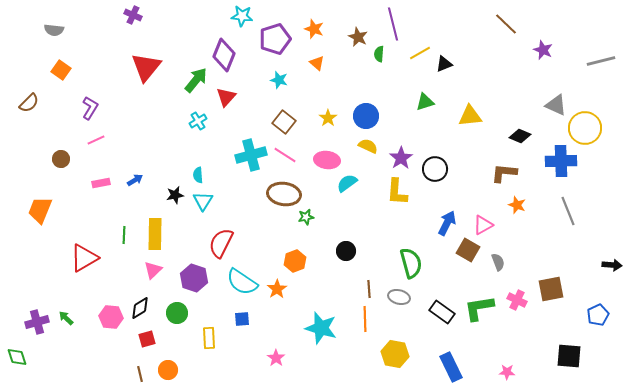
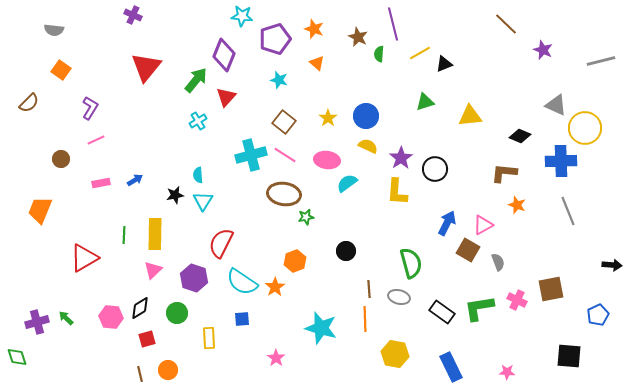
orange star at (277, 289): moved 2 px left, 2 px up
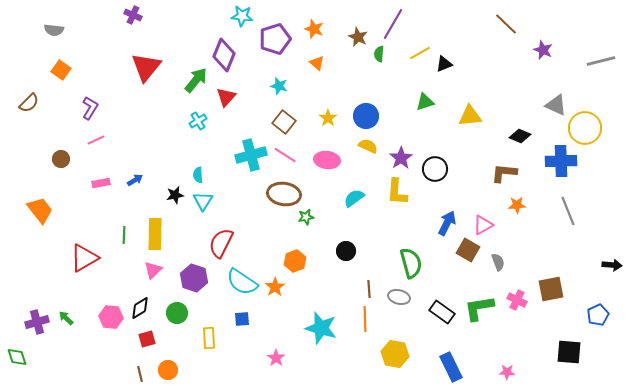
purple line at (393, 24): rotated 44 degrees clockwise
cyan star at (279, 80): moved 6 px down
cyan semicircle at (347, 183): moved 7 px right, 15 px down
orange star at (517, 205): rotated 24 degrees counterclockwise
orange trapezoid at (40, 210): rotated 120 degrees clockwise
black square at (569, 356): moved 4 px up
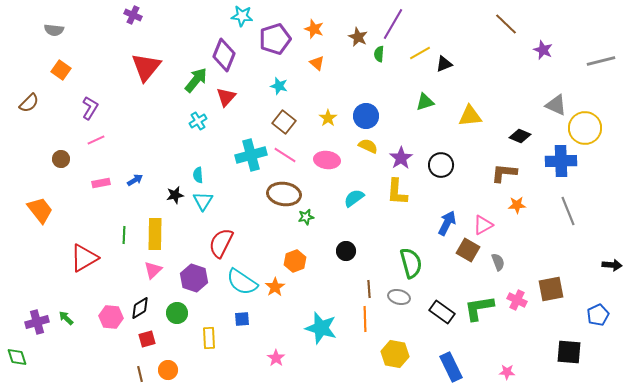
black circle at (435, 169): moved 6 px right, 4 px up
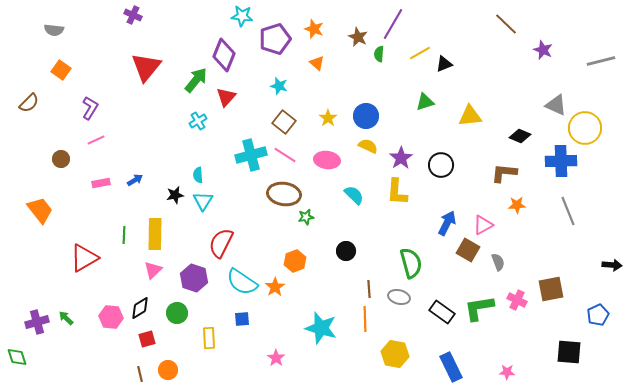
cyan semicircle at (354, 198): moved 3 px up; rotated 80 degrees clockwise
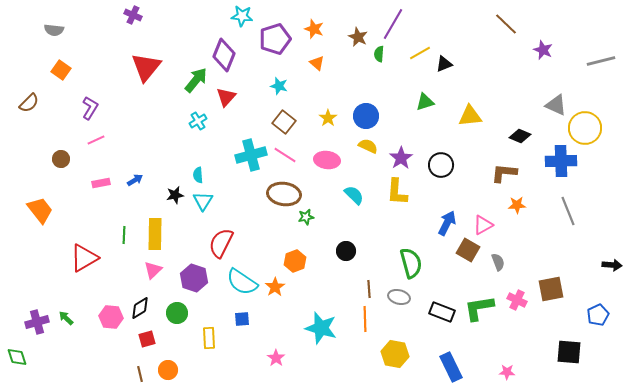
black rectangle at (442, 312): rotated 15 degrees counterclockwise
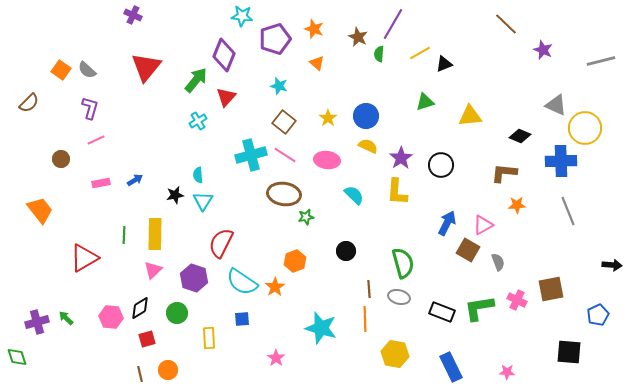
gray semicircle at (54, 30): moved 33 px right, 40 px down; rotated 36 degrees clockwise
purple L-shape at (90, 108): rotated 15 degrees counterclockwise
green semicircle at (411, 263): moved 8 px left
